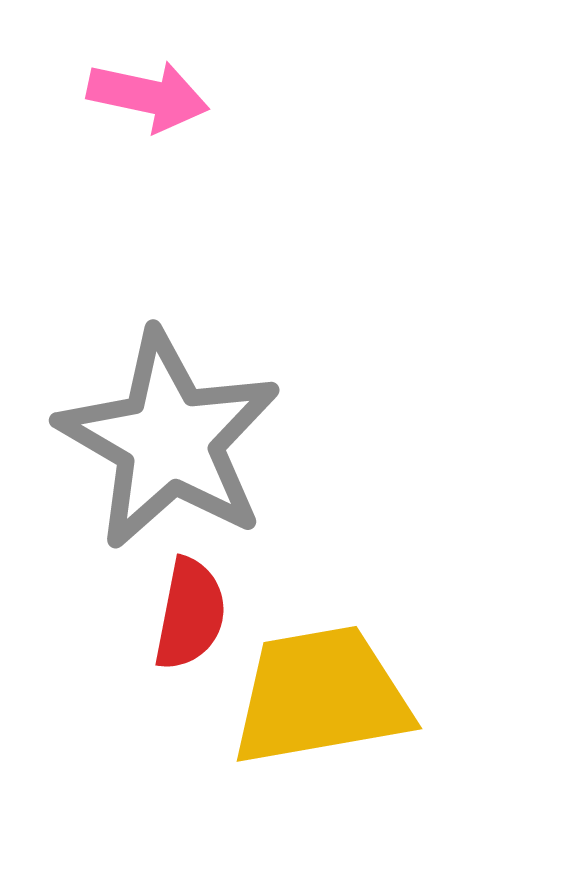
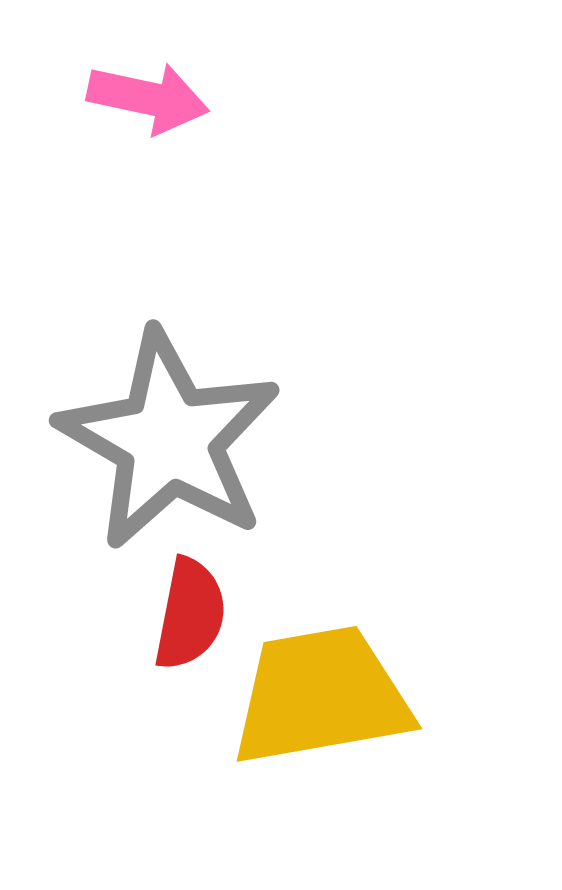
pink arrow: moved 2 px down
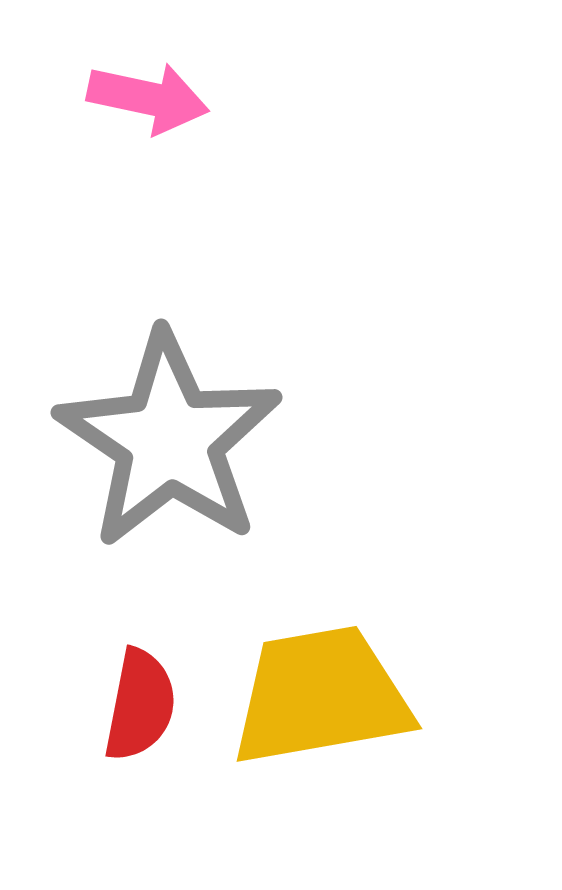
gray star: rotated 4 degrees clockwise
red semicircle: moved 50 px left, 91 px down
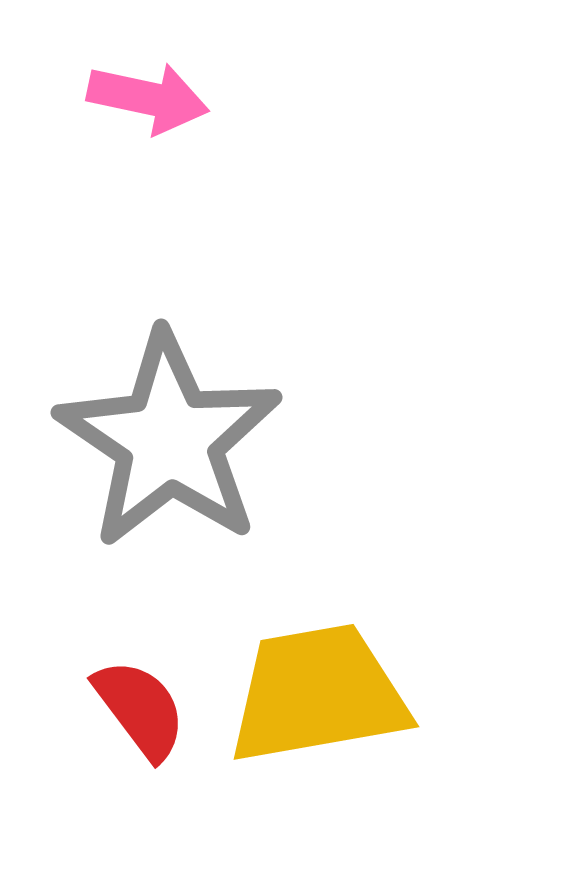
yellow trapezoid: moved 3 px left, 2 px up
red semicircle: moved 4 px down; rotated 48 degrees counterclockwise
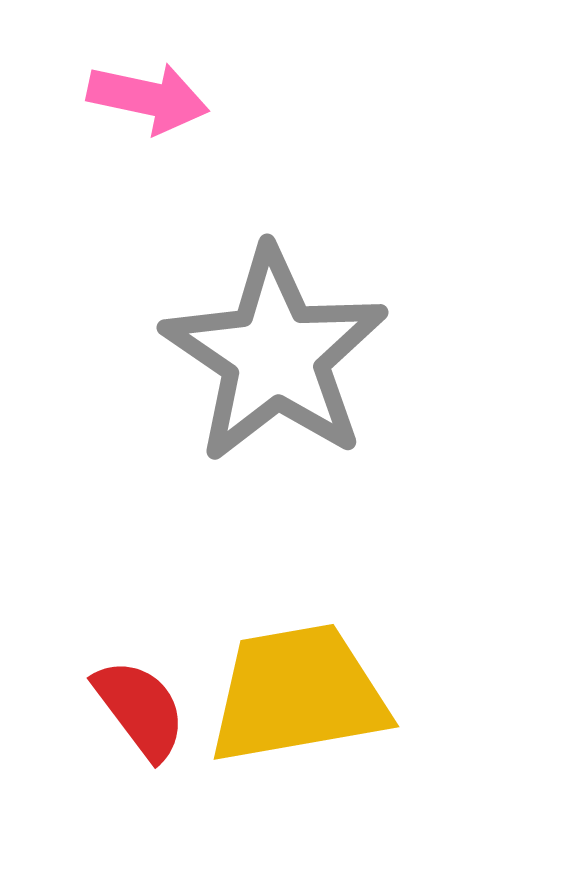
gray star: moved 106 px right, 85 px up
yellow trapezoid: moved 20 px left
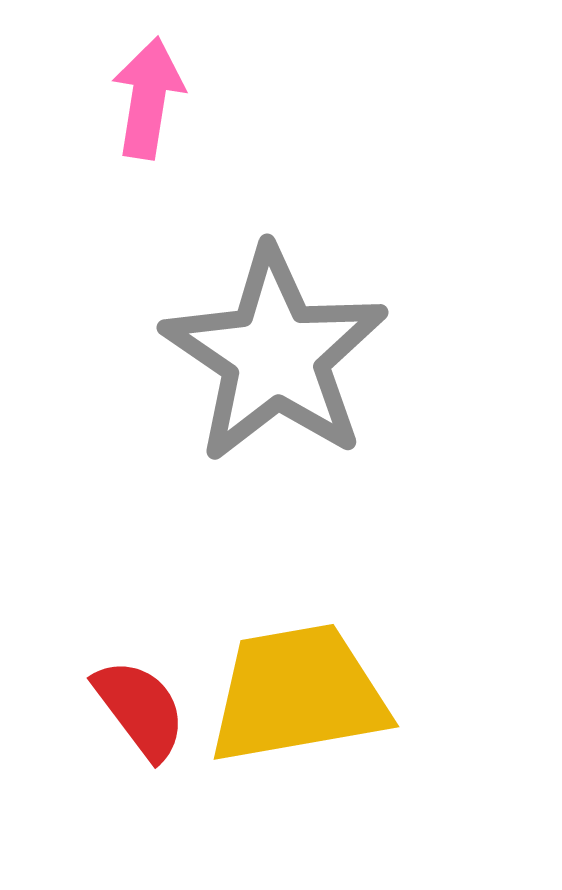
pink arrow: rotated 93 degrees counterclockwise
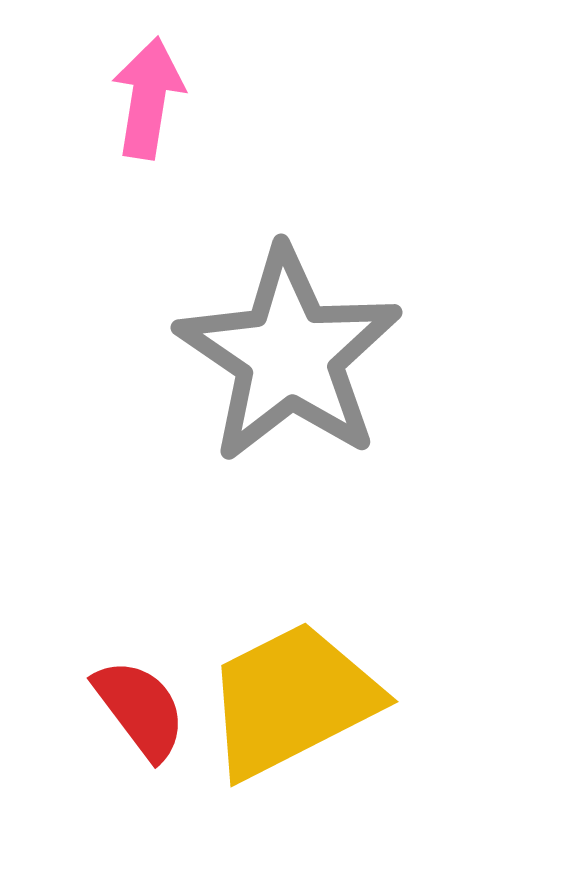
gray star: moved 14 px right
yellow trapezoid: moved 6 px left, 6 px down; rotated 17 degrees counterclockwise
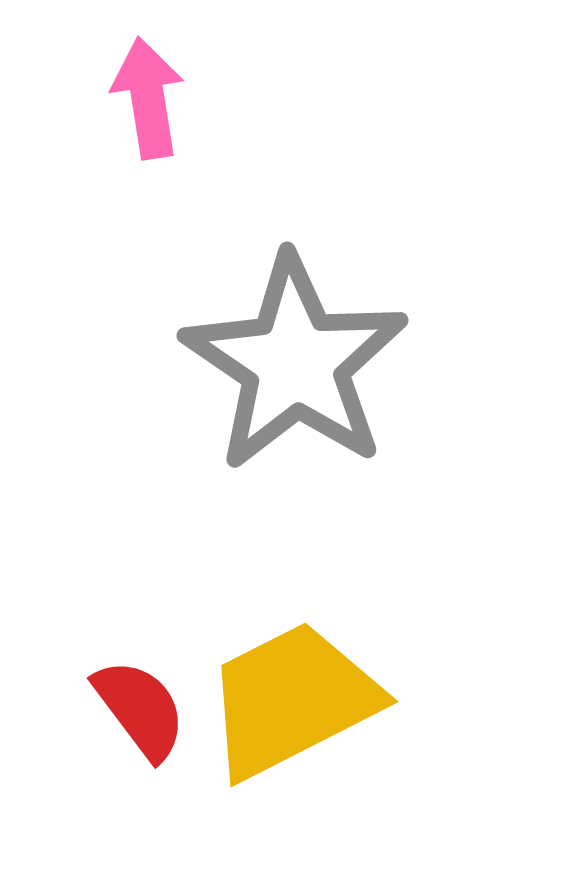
pink arrow: rotated 18 degrees counterclockwise
gray star: moved 6 px right, 8 px down
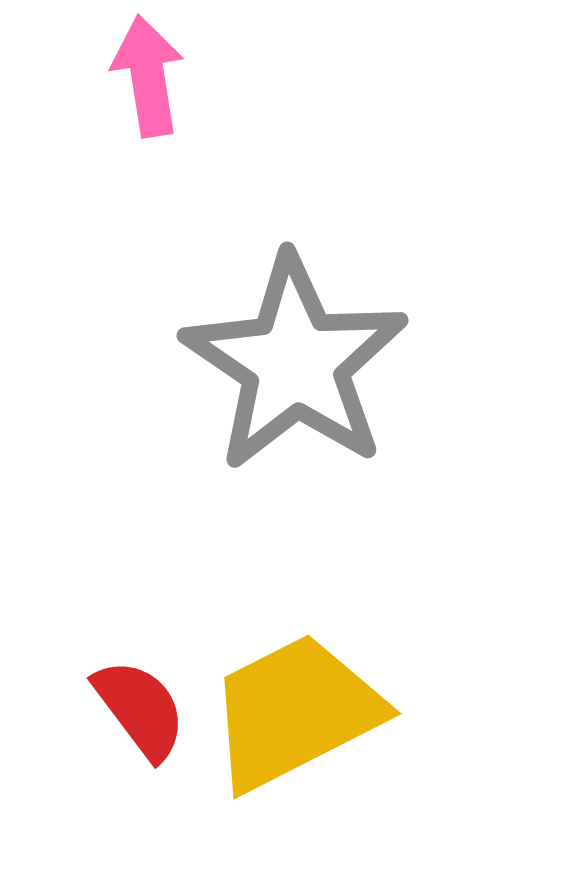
pink arrow: moved 22 px up
yellow trapezoid: moved 3 px right, 12 px down
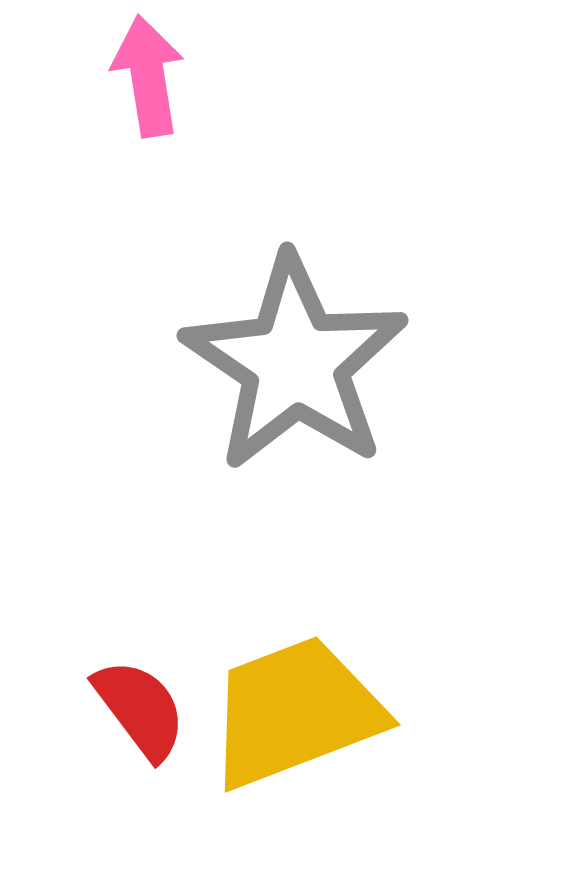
yellow trapezoid: rotated 6 degrees clockwise
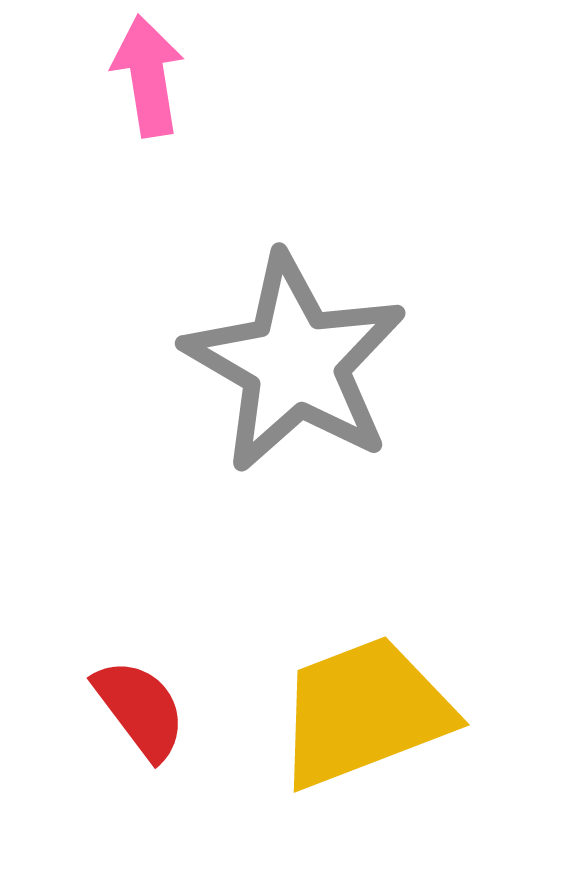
gray star: rotated 4 degrees counterclockwise
yellow trapezoid: moved 69 px right
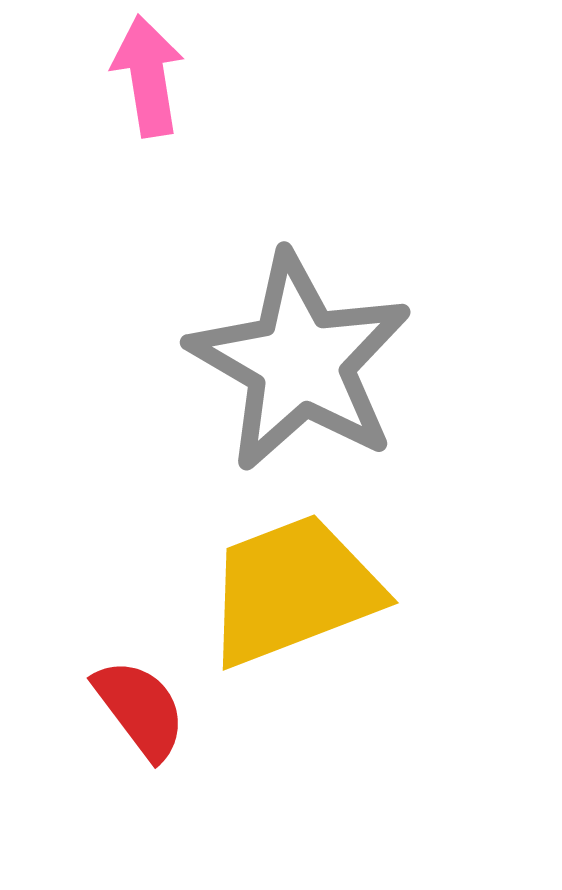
gray star: moved 5 px right, 1 px up
yellow trapezoid: moved 71 px left, 122 px up
